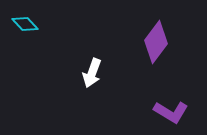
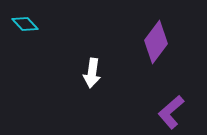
white arrow: rotated 12 degrees counterclockwise
purple L-shape: rotated 108 degrees clockwise
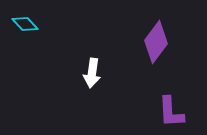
purple L-shape: rotated 52 degrees counterclockwise
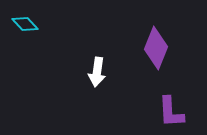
purple diamond: moved 6 px down; rotated 15 degrees counterclockwise
white arrow: moved 5 px right, 1 px up
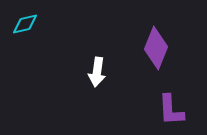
cyan diamond: rotated 60 degrees counterclockwise
purple L-shape: moved 2 px up
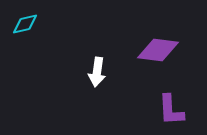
purple diamond: moved 2 px right, 2 px down; rotated 75 degrees clockwise
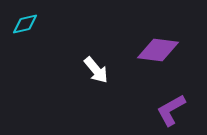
white arrow: moved 1 px left, 2 px up; rotated 48 degrees counterclockwise
purple L-shape: rotated 64 degrees clockwise
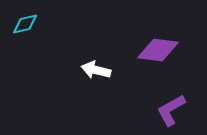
white arrow: rotated 144 degrees clockwise
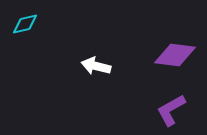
purple diamond: moved 17 px right, 5 px down
white arrow: moved 4 px up
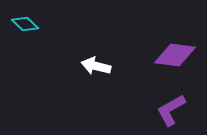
cyan diamond: rotated 56 degrees clockwise
